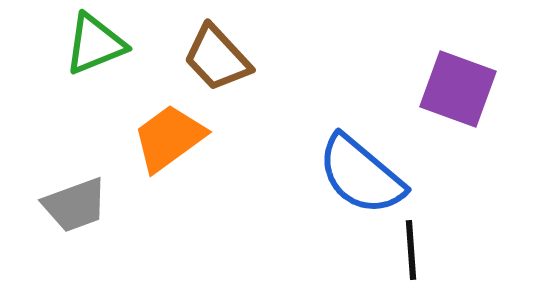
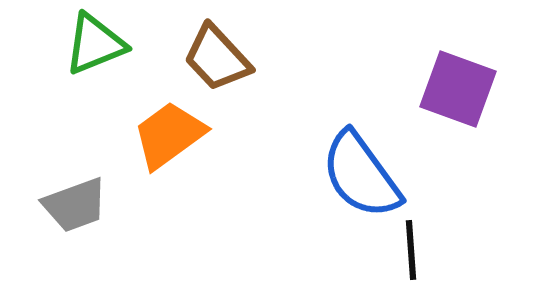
orange trapezoid: moved 3 px up
blue semicircle: rotated 14 degrees clockwise
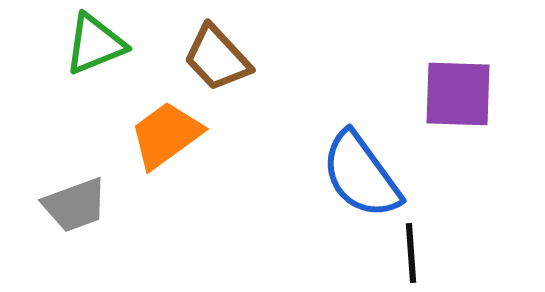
purple square: moved 5 px down; rotated 18 degrees counterclockwise
orange trapezoid: moved 3 px left
black line: moved 3 px down
